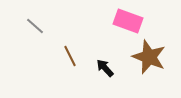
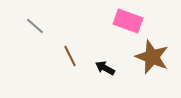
brown star: moved 3 px right
black arrow: rotated 18 degrees counterclockwise
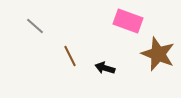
brown star: moved 6 px right, 3 px up
black arrow: rotated 12 degrees counterclockwise
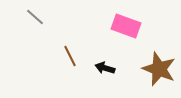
pink rectangle: moved 2 px left, 5 px down
gray line: moved 9 px up
brown star: moved 1 px right, 15 px down
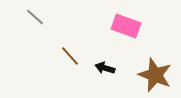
brown line: rotated 15 degrees counterclockwise
brown star: moved 4 px left, 6 px down
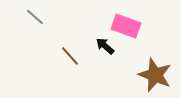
black arrow: moved 22 px up; rotated 24 degrees clockwise
